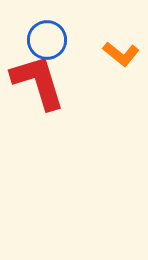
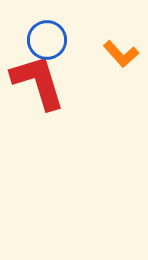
orange L-shape: rotated 9 degrees clockwise
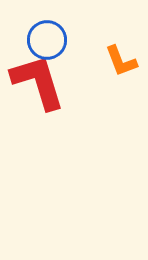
orange L-shape: moved 7 px down; rotated 21 degrees clockwise
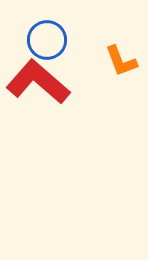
red L-shape: rotated 32 degrees counterclockwise
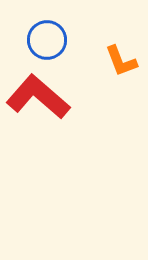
red L-shape: moved 15 px down
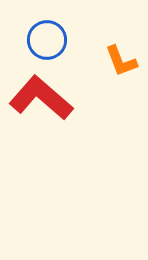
red L-shape: moved 3 px right, 1 px down
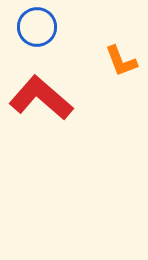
blue circle: moved 10 px left, 13 px up
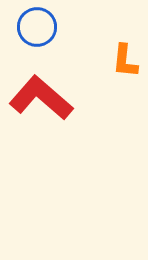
orange L-shape: moved 4 px right; rotated 27 degrees clockwise
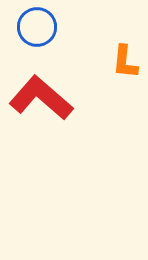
orange L-shape: moved 1 px down
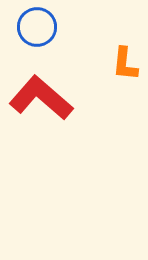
orange L-shape: moved 2 px down
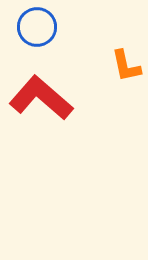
orange L-shape: moved 1 px right, 2 px down; rotated 18 degrees counterclockwise
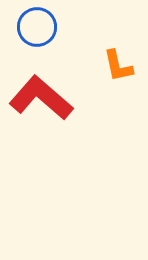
orange L-shape: moved 8 px left
